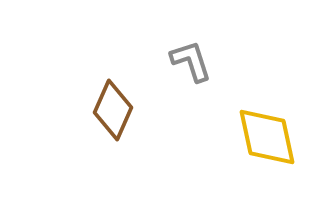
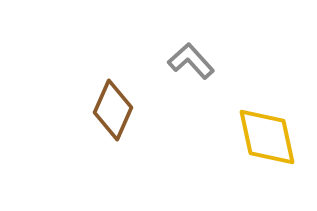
gray L-shape: rotated 24 degrees counterclockwise
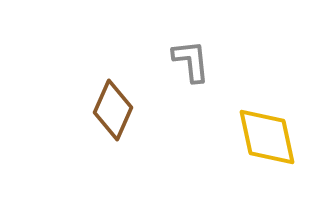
gray L-shape: rotated 36 degrees clockwise
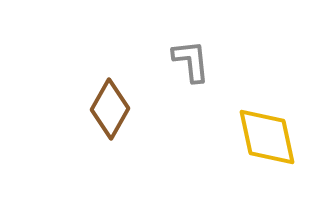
brown diamond: moved 3 px left, 1 px up; rotated 6 degrees clockwise
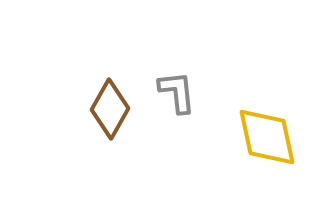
gray L-shape: moved 14 px left, 31 px down
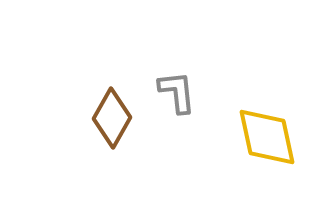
brown diamond: moved 2 px right, 9 px down
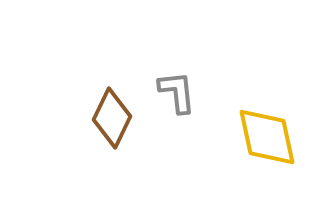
brown diamond: rotated 4 degrees counterclockwise
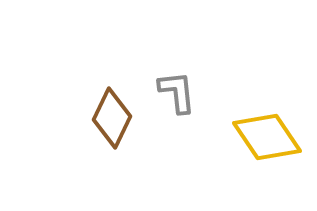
yellow diamond: rotated 22 degrees counterclockwise
